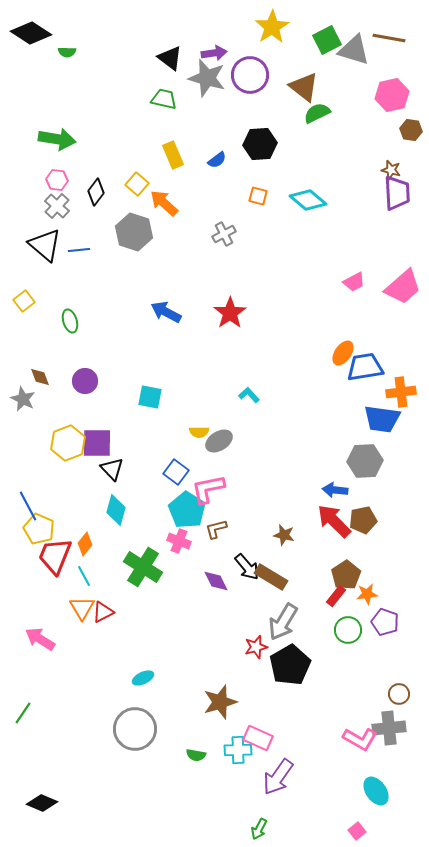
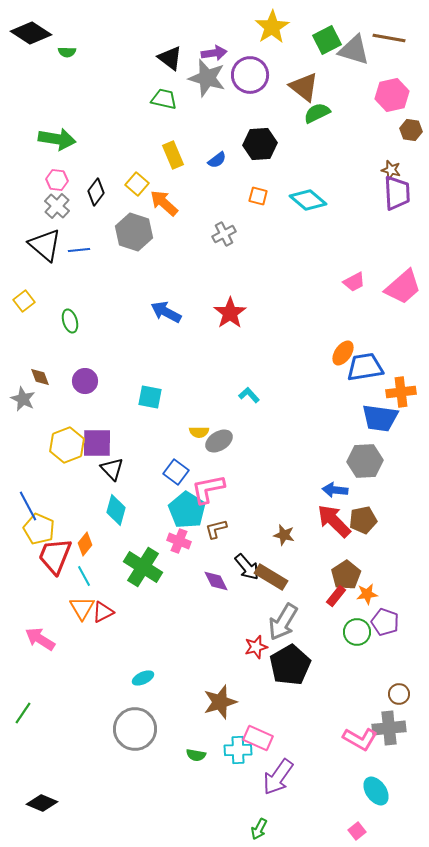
blue trapezoid at (382, 419): moved 2 px left, 1 px up
yellow hexagon at (68, 443): moved 1 px left, 2 px down
green circle at (348, 630): moved 9 px right, 2 px down
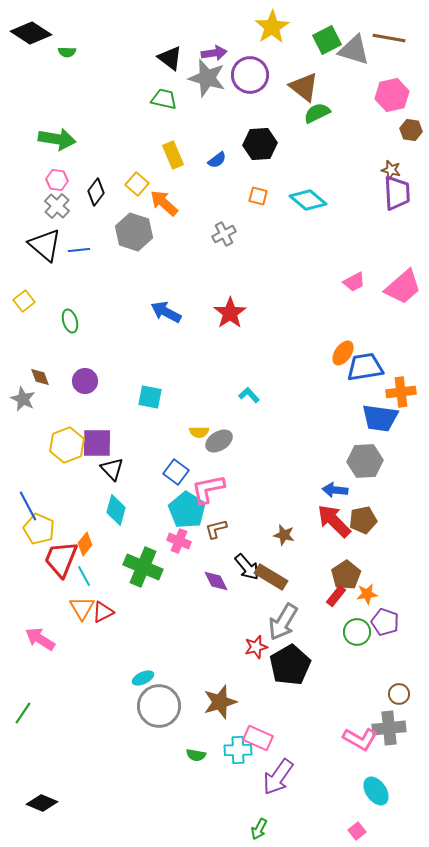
red trapezoid at (55, 556): moved 6 px right, 3 px down
green cross at (143, 567): rotated 9 degrees counterclockwise
gray circle at (135, 729): moved 24 px right, 23 px up
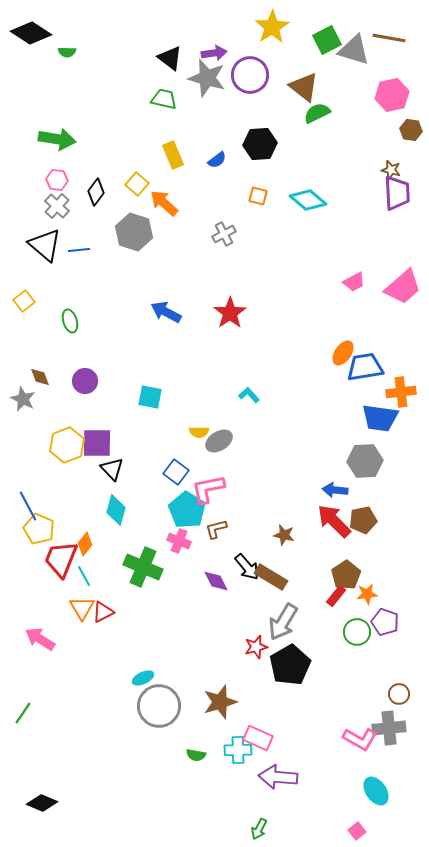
purple arrow at (278, 777): rotated 60 degrees clockwise
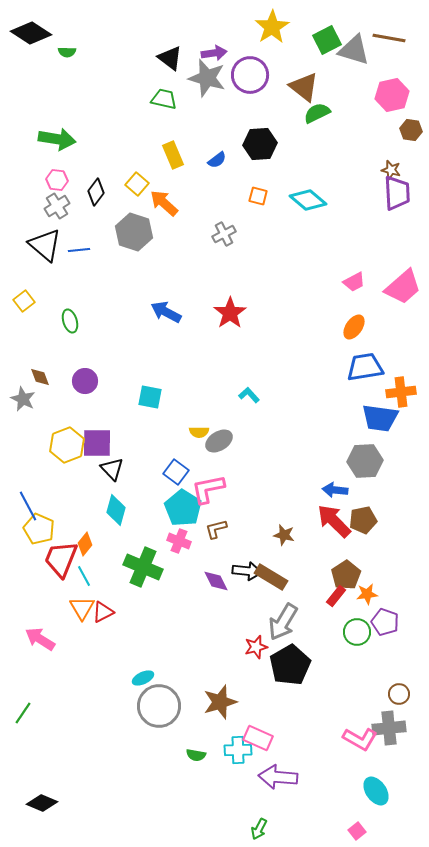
gray cross at (57, 206): rotated 15 degrees clockwise
orange ellipse at (343, 353): moved 11 px right, 26 px up
cyan pentagon at (187, 510): moved 4 px left, 2 px up
black arrow at (247, 567): moved 4 px down; rotated 44 degrees counterclockwise
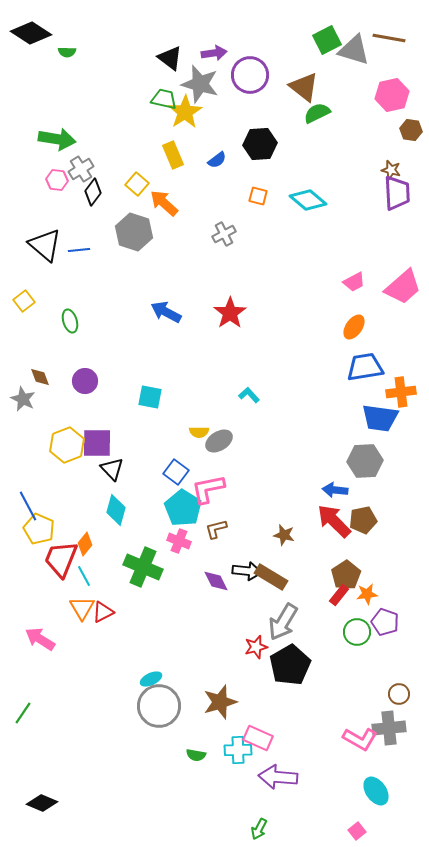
yellow star at (272, 27): moved 87 px left, 85 px down
gray star at (207, 78): moved 7 px left, 6 px down
black diamond at (96, 192): moved 3 px left
gray cross at (57, 206): moved 24 px right, 37 px up
red rectangle at (336, 596): moved 3 px right, 1 px up
cyan ellipse at (143, 678): moved 8 px right, 1 px down
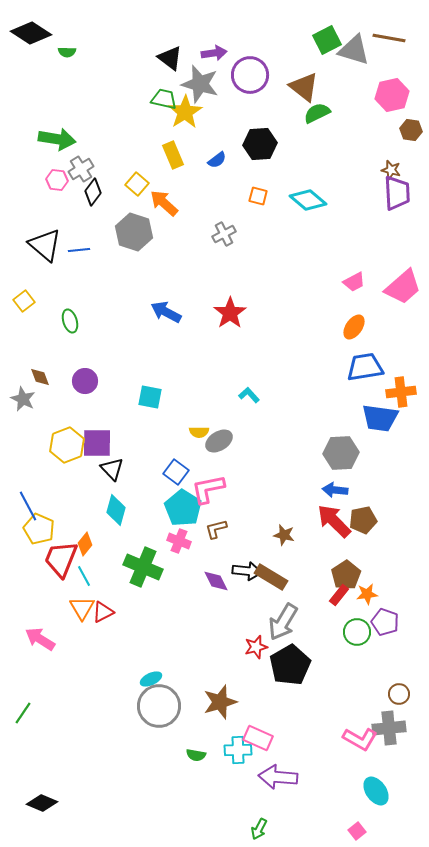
gray hexagon at (365, 461): moved 24 px left, 8 px up
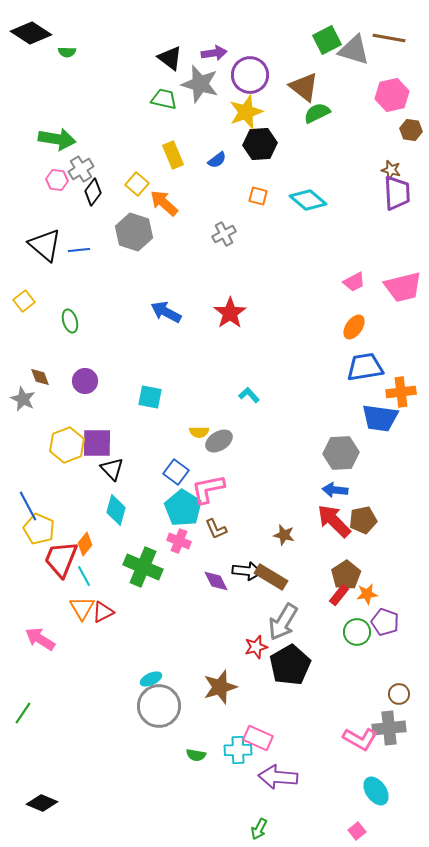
yellow star at (185, 112): moved 61 px right; rotated 12 degrees clockwise
pink trapezoid at (403, 287): rotated 27 degrees clockwise
brown L-shape at (216, 529): rotated 100 degrees counterclockwise
brown star at (220, 702): moved 15 px up
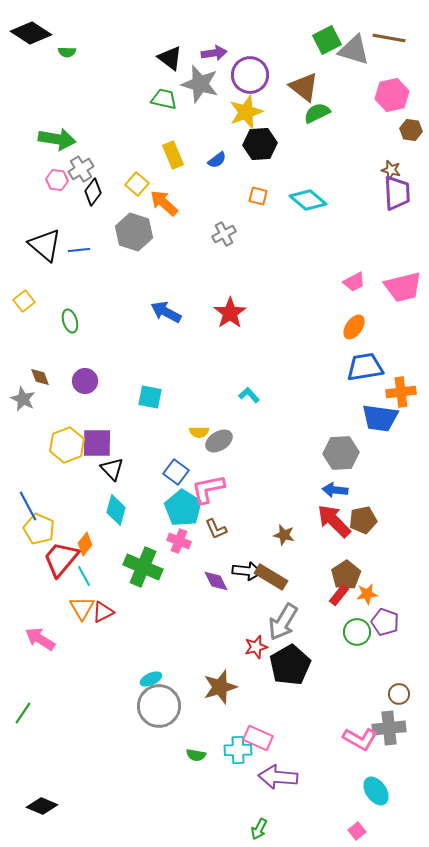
red trapezoid at (61, 559): rotated 18 degrees clockwise
black diamond at (42, 803): moved 3 px down
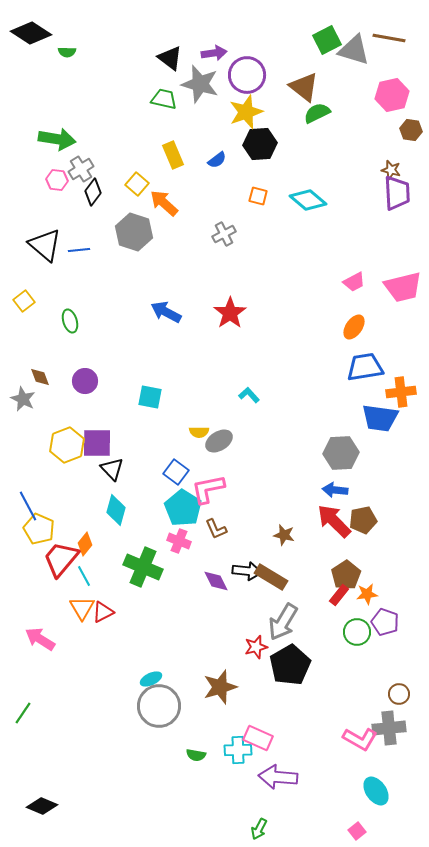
purple circle at (250, 75): moved 3 px left
